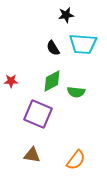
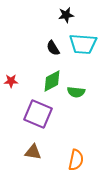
brown triangle: moved 1 px right, 3 px up
orange semicircle: rotated 25 degrees counterclockwise
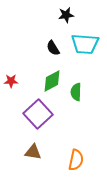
cyan trapezoid: moved 2 px right
green semicircle: rotated 84 degrees clockwise
purple square: rotated 24 degrees clockwise
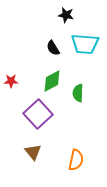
black star: rotated 21 degrees clockwise
green semicircle: moved 2 px right, 1 px down
brown triangle: rotated 42 degrees clockwise
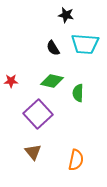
green diamond: rotated 40 degrees clockwise
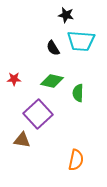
cyan trapezoid: moved 4 px left, 3 px up
red star: moved 3 px right, 2 px up
brown triangle: moved 11 px left, 12 px up; rotated 42 degrees counterclockwise
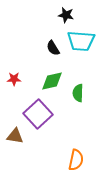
green diamond: rotated 25 degrees counterclockwise
brown triangle: moved 7 px left, 4 px up
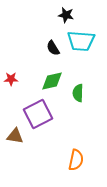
red star: moved 3 px left
purple square: rotated 16 degrees clockwise
